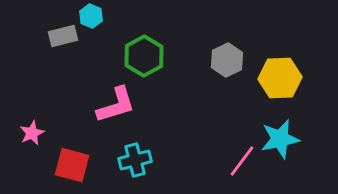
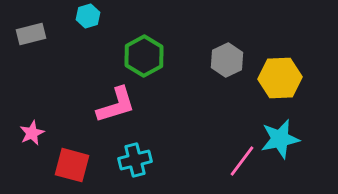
cyan hexagon: moved 3 px left; rotated 20 degrees clockwise
gray rectangle: moved 32 px left, 2 px up
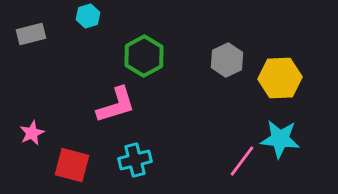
cyan star: rotated 18 degrees clockwise
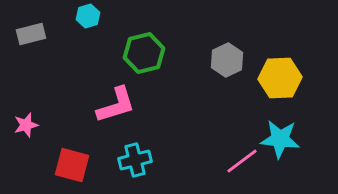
green hexagon: moved 3 px up; rotated 15 degrees clockwise
pink star: moved 6 px left, 8 px up; rotated 10 degrees clockwise
pink line: rotated 16 degrees clockwise
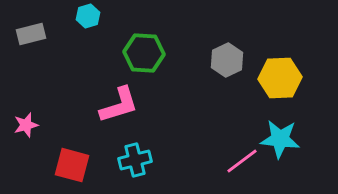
green hexagon: rotated 18 degrees clockwise
pink L-shape: moved 3 px right
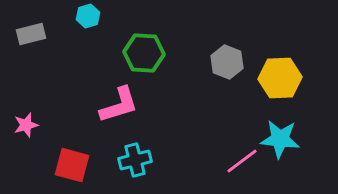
gray hexagon: moved 2 px down; rotated 12 degrees counterclockwise
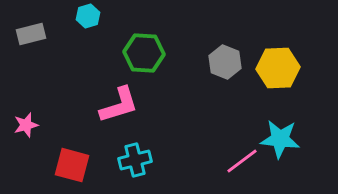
gray hexagon: moved 2 px left
yellow hexagon: moved 2 px left, 10 px up
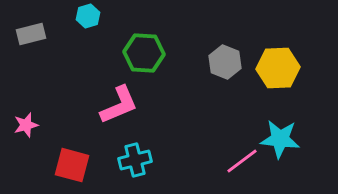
pink L-shape: rotated 6 degrees counterclockwise
